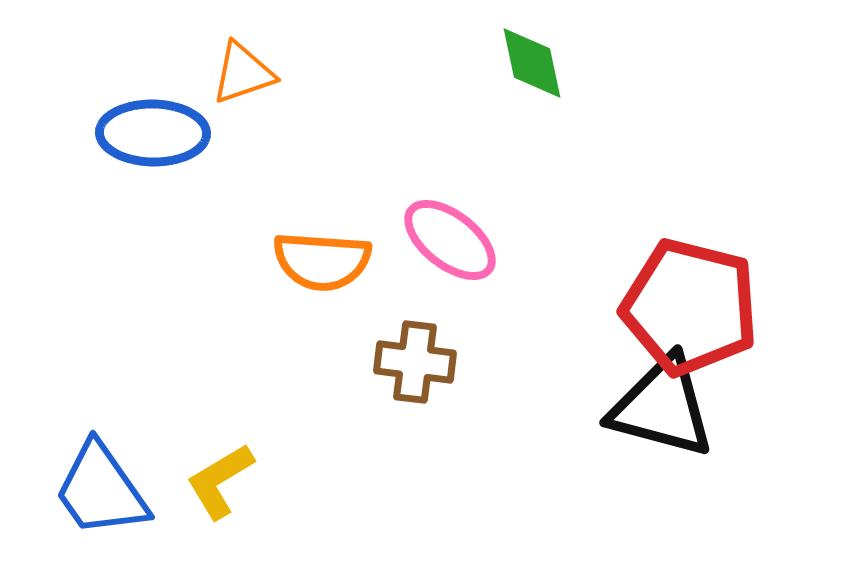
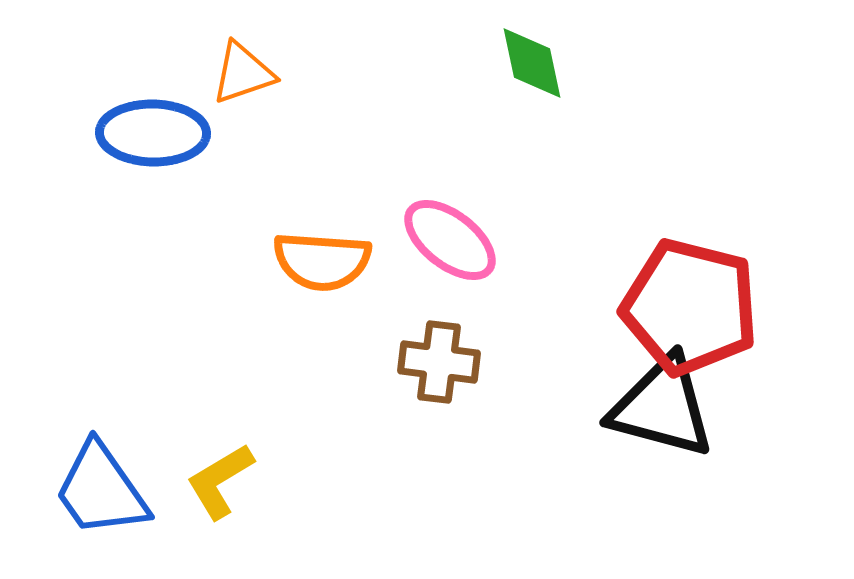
brown cross: moved 24 px right
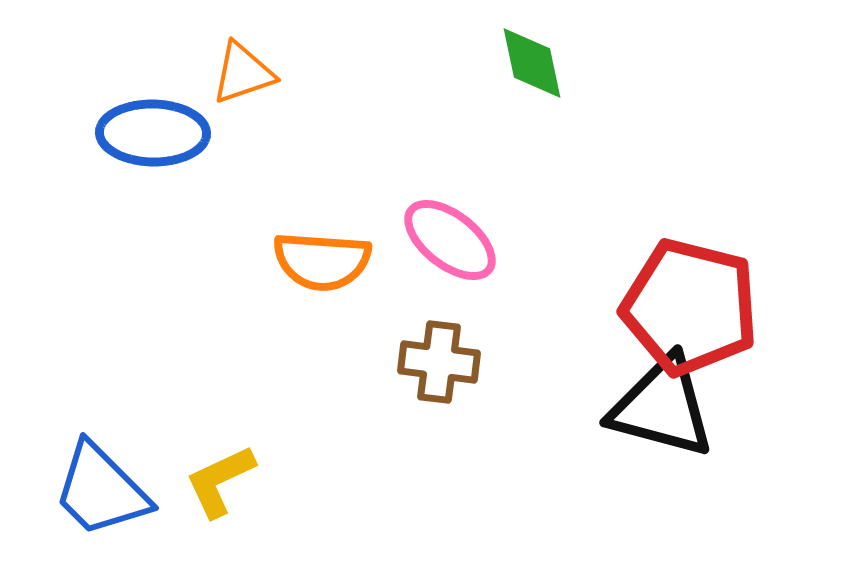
yellow L-shape: rotated 6 degrees clockwise
blue trapezoid: rotated 10 degrees counterclockwise
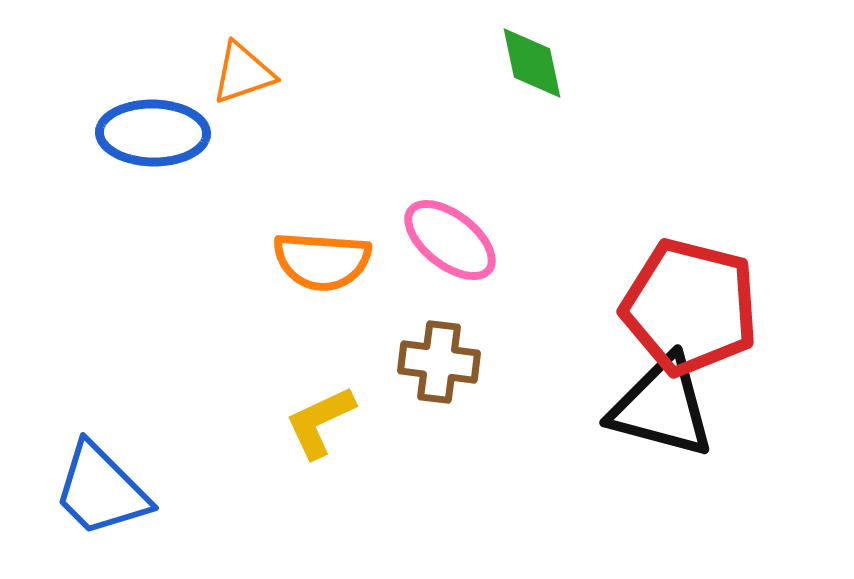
yellow L-shape: moved 100 px right, 59 px up
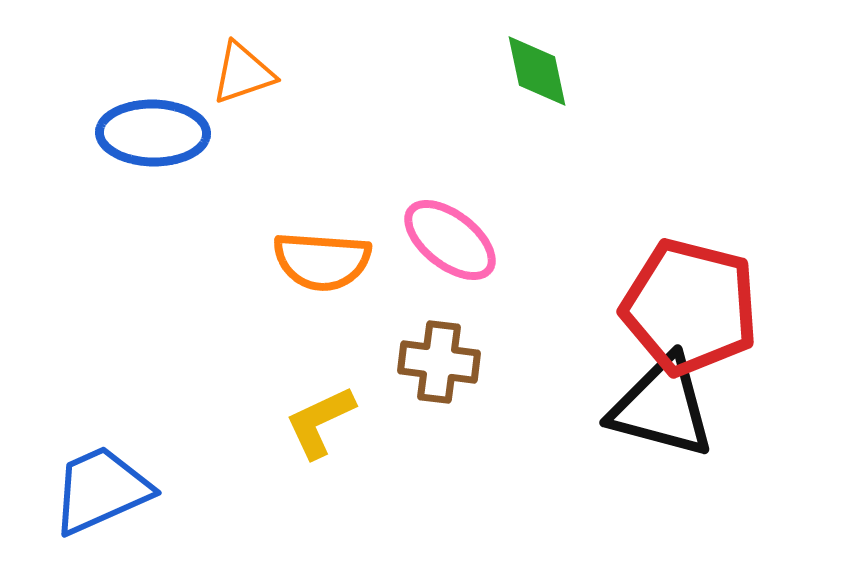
green diamond: moved 5 px right, 8 px down
blue trapezoid: rotated 111 degrees clockwise
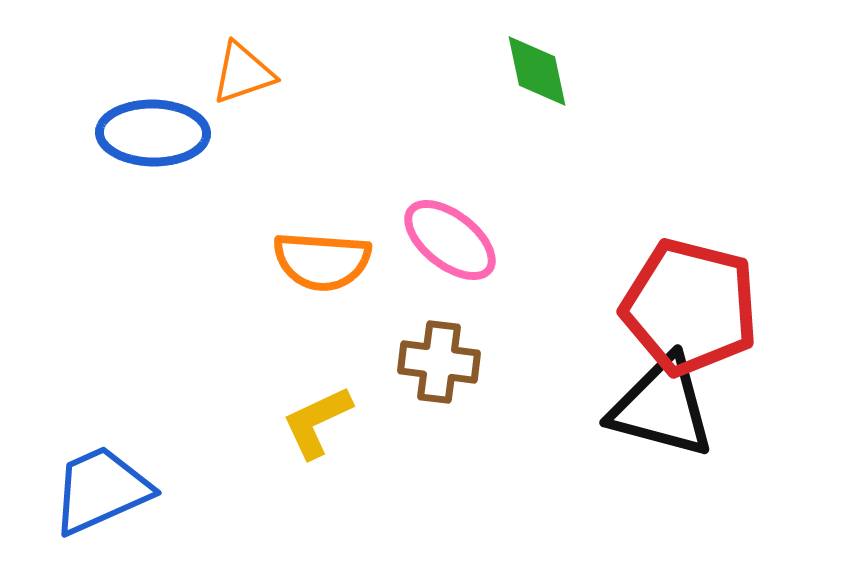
yellow L-shape: moved 3 px left
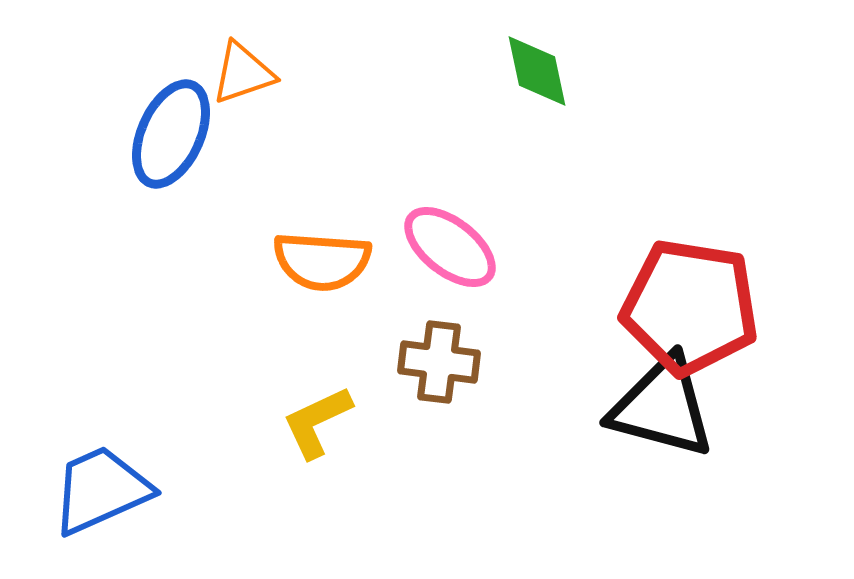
blue ellipse: moved 18 px right, 1 px down; rotated 67 degrees counterclockwise
pink ellipse: moved 7 px down
red pentagon: rotated 5 degrees counterclockwise
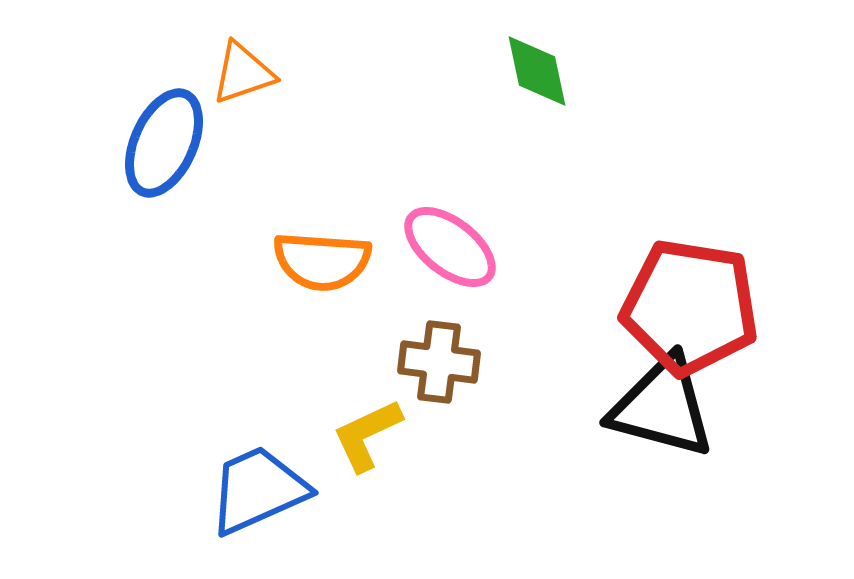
blue ellipse: moved 7 px left, 9 px down
yellow L-shape: moved 50 px right, 13 px down
blue trapezoid: moved 157 px right
